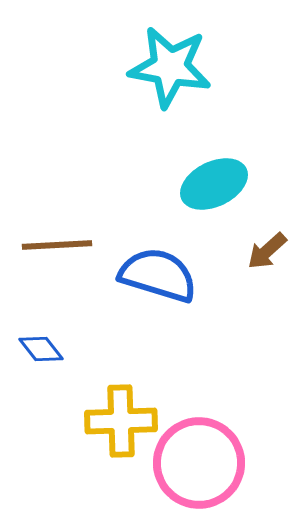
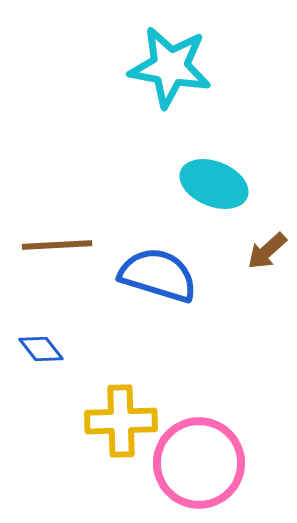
cyan ellipse: rotated 48 degrees clockwise
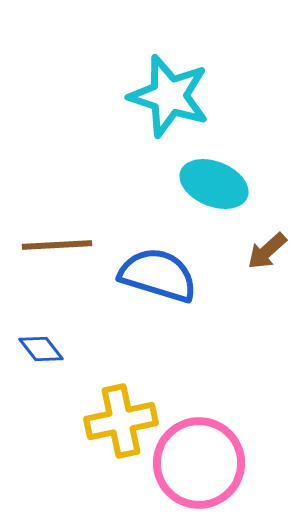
cyan star: moved 1 px left, 29 px down; rotated 8 degrees clockwise
yellow cross: rotated 10 degrees counterclockwise
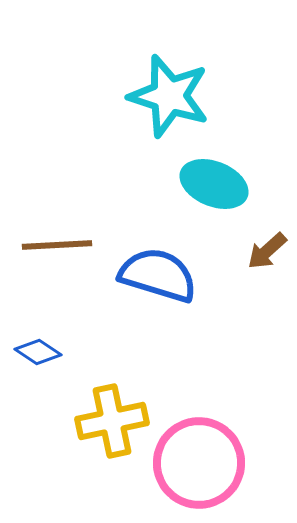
blue diamond: moved 3 px left, 3 px down; rotated 18 degrees counterclockwise
yellow cross: moved 9 px left
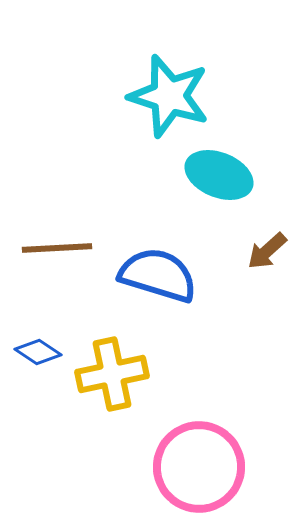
cyan ellipse: moved 5 px right, 9 px up
brown line: moved 3 px down
yellow cross: moved 47 px up
pink circle: moved 4 px down
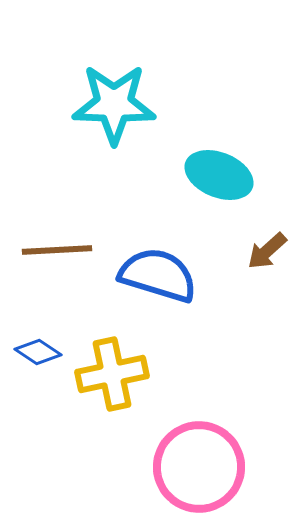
cyan star: moved 55 px left, 8 px down; rotated 16 degrees counterclockwise
brown line: moved 2 px down
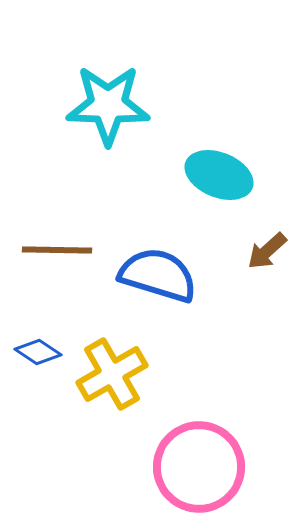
cyan star: moved 6 px left, 1 px down
brown line: rotated 4 degrees clockwise
yellow cross: rotated 18 degrees counterclockwise
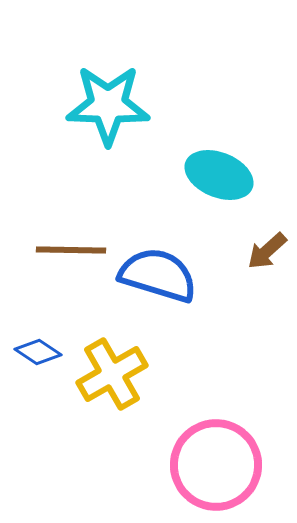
brown line: moved 14 px right
pink circle: moved 17 px right, 2 px up
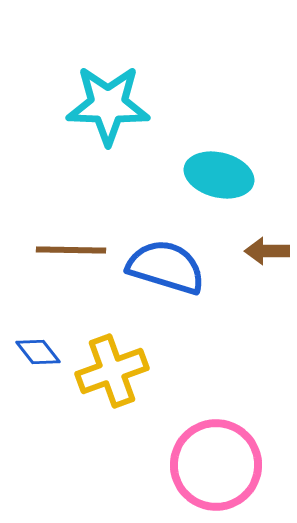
cyan ellipse: rotated 8 degrees counterclockwise
brown arrow: rotated 42 degrees clockwise
blue semicircle: moved 8 px right, 8 px up
blue diamond: rotated 18 degrees clockwise
yellow cross: moved 3 px up; rotated 10 degrees clockwise
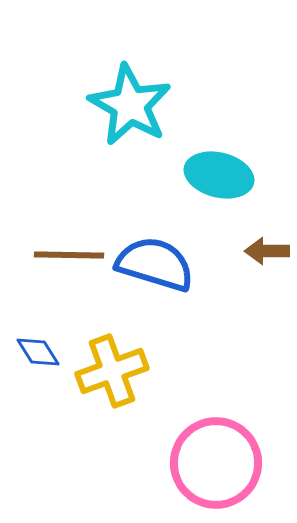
cyan star: moved 22 px right; rotated 28 degrees clockwise
brown line: moved 2 px left, 5 px down
blue semicircle: moved 11 px left, 3 px up
blue diamond: rotated 6 degrees clockwise
pink circle: moved 2 px up
